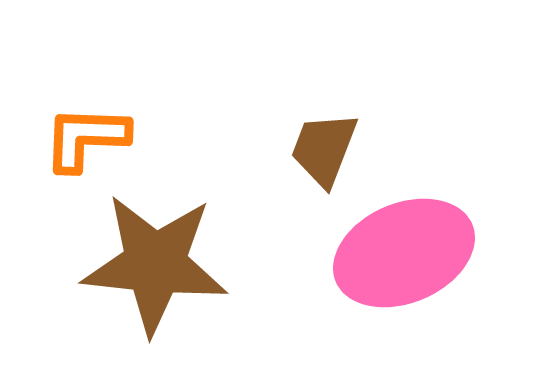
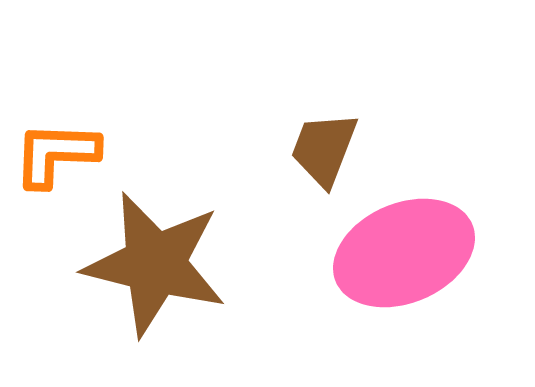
orange L-shape: moved 30 px left, 16 px down
brown star: rotated 8 degrees clockwise
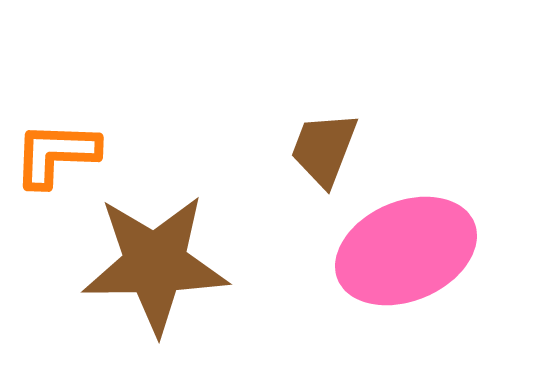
pink ellipse: moved 2 px right, 2 px up
brown star: rotated 15 degrees counterclockwise
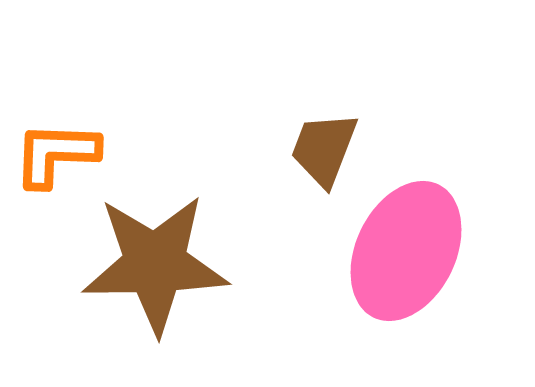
pink ellipse: rotated 41 degrees counterclockwise
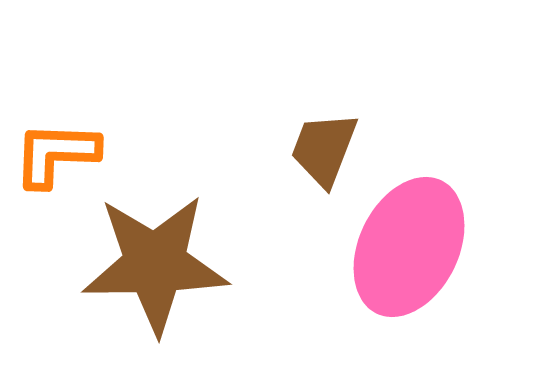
pink ellipse: moved 3 px right, 4 px up
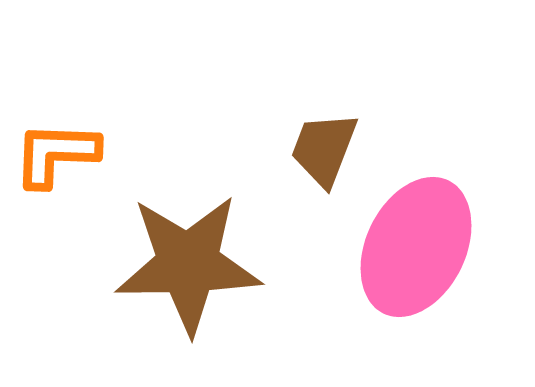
pink ellipse: moved 7 px right
brown star: moved 33 px right
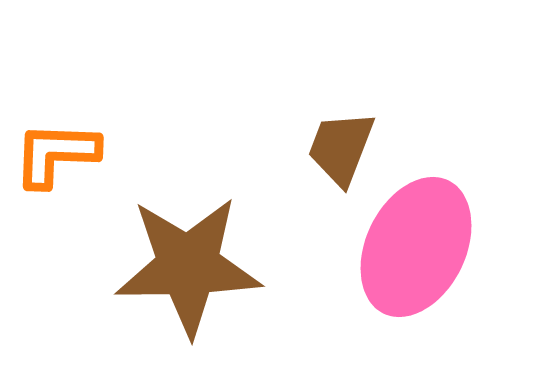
brown trapezoid: moved 17 px right, 1 px up
brown star: moved 2 px down
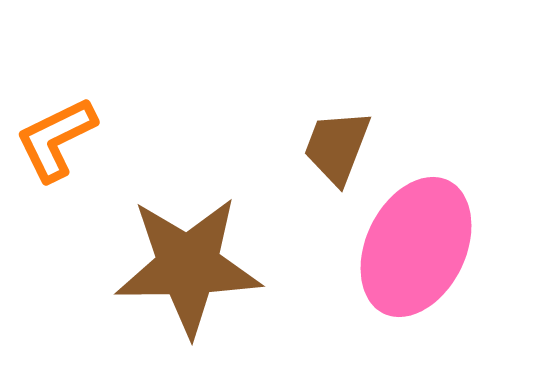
brown trapezoid: moved 4 px left, 1 px up
orange L-shape: moved 15 px up; rotated 28 degrees counterclockwise
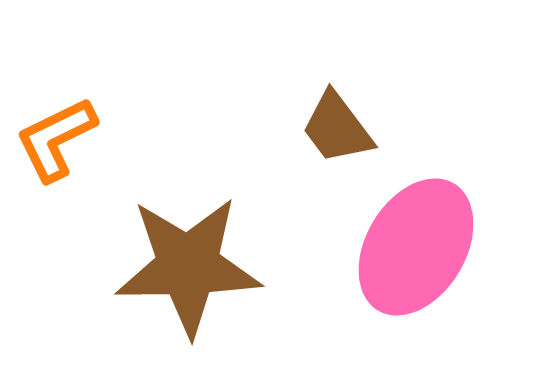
brown trapezoid: moved 19 px up; rotated 58 degrees counterclockwise
pink ellipse: rotated 5 degrees clockwise
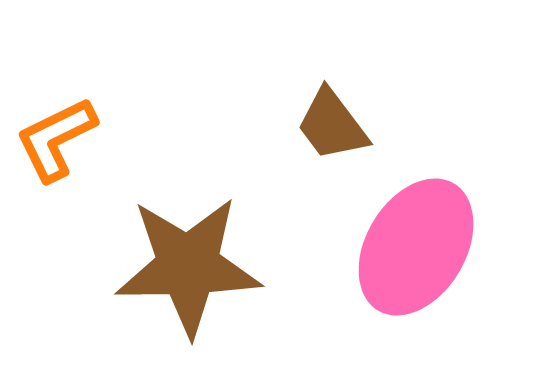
brown trapezoid: moved 5 px left, 3 px up
